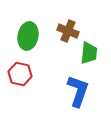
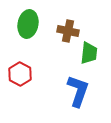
brown cross: rotated 10 degrees counterclockwise
green ellipse: moved 12 px up
red hexagon: rotated 15 degrees clockwise
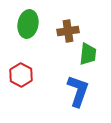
brown cross: rotated 20 degrees counterclockwise
green trapezoid: moved 1 px left, 1 px down
red hexagon: moved 1 px right, 1 px down
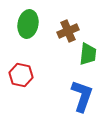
brown cross: rotated 15 degrees counterclockwise
red hexagon: rotated 15 degrees counterclockwise
blue L-shape: moved 4 px right, 5 px down
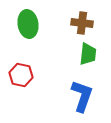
green ellipse: rotated 20 degrees counterclockwise
brown cross: moved 14 px right, 8 px up; rotated 30 degrees clockwise
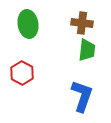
green trapezoid: moved 1 px left, 4 px up
red hexagon: moved 1 px right, 2 px up; rotated 15 degrees clockwise
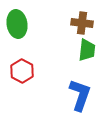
green ellipse: moved 11 px left
red hexagon: moved 2 px up
blue L-shape: moved 2 px left, 1 px up
